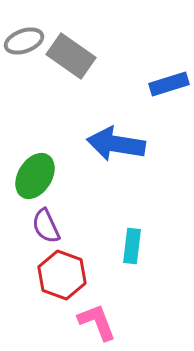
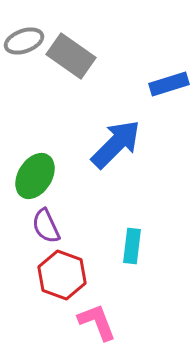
blue arrow: rotated 126 degrees clockwise
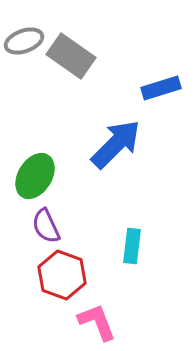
blue rectangle: moved 8 px left, 4 px down
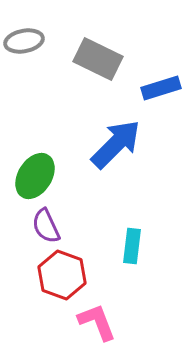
gray ellipse: rotated 9 degrees clockwise
gray rectangle: moved 27 px right, 3 px down; rotated 9 degrees counterclockwise
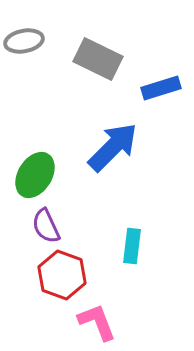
blue arrow: moved 3 px left, 3 px down
green ellipse: moved 1 px up
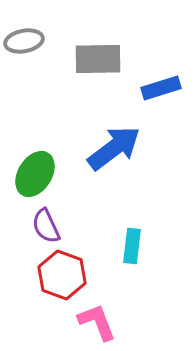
gray rectangle: rotated 27 degrees counterclockwise
blue arrow: moved 1 px right, 1 px down; rotated 8 degrees clockwise
green ellipse: moved 1 px up
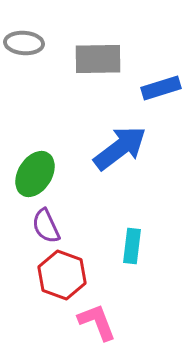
gray ellipse: moved 2 px down; rotated 15 degrees clockwise
blue arrow: moved 6 px right
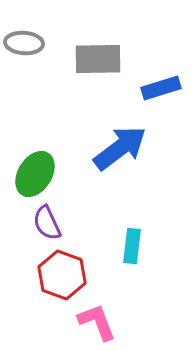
purple semicircle: moved 1 px right, 3 px up
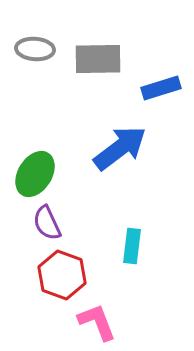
gray ellipse: moved 11 px right, 6 px down
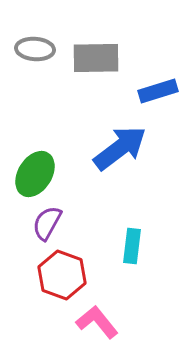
gray rectangle: moved 2 px left, 1 px up
blue rectangle: moved 3 px left, 3 px down
purple semicircle: rotated 54 degrees clockwise
pink L-shape: rotated 18 degrees counterclockwise
